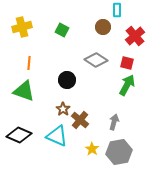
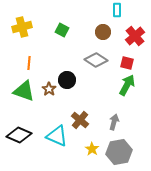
brown circle: moved 5 px down
brown star: moved 14 px left, 20 px up
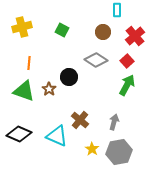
red square: moved 2 px up; rotated 32 degrees clockwise
black circle: moved 2 px right, 3 px up
black diamond: moved 1 px up
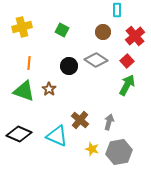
black circle: moved 11 px up
gray arrow: moved 5 px left
yellow star: rotated 16 degrees counterclockwise
